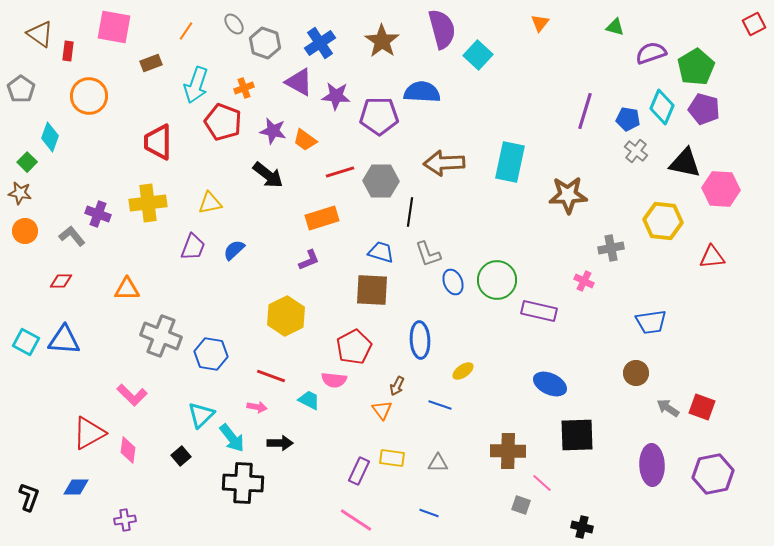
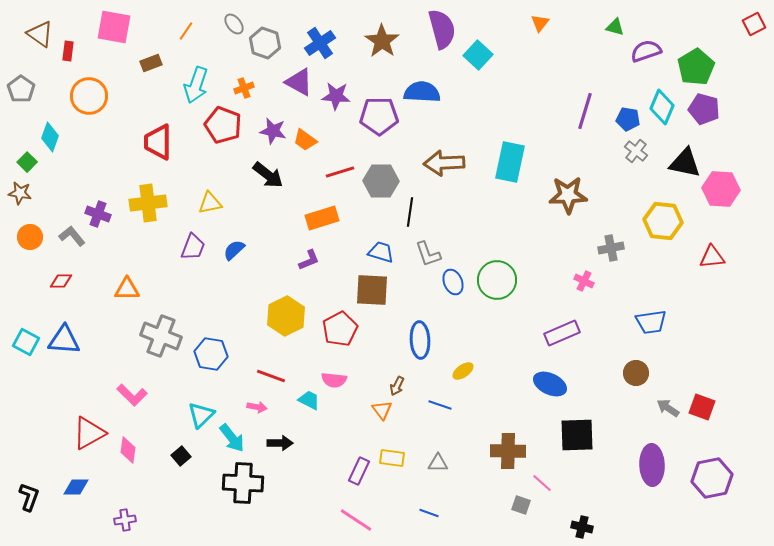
purple semicircle at (651, 53): moved 5 px left, 2 px up
red pentagon at (223, 122): moved 3 px down
orange circle at (25, 231): moved 5 px right, 6 px down
purple rectangle at (539, 311): moved 23 px right, 22 px down; rotated 36 degrees counterclockwise
red pentagon at (354, 347): moved 14 px left, 18 px up
purple hexagon at (713, 474): moved 1 px left, 4 px down
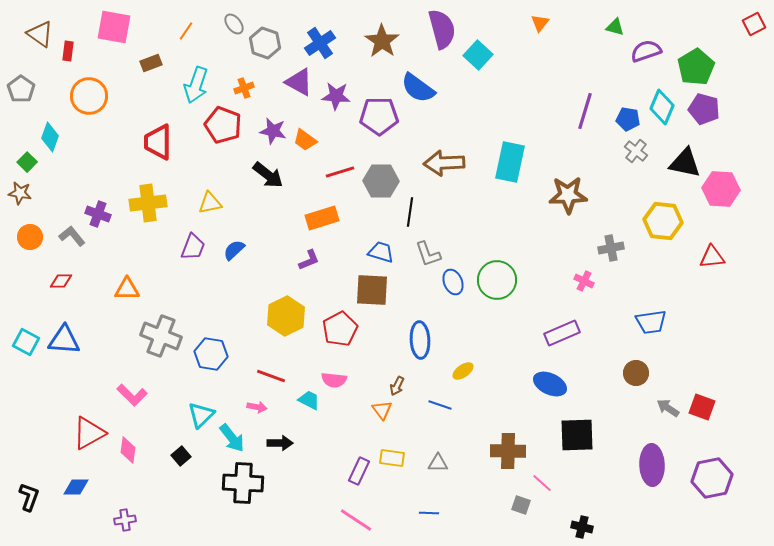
blue semicircle at (422, 92): moved 4 px left, 4 px up; rotated 147 degrees counterclockwise
blue line at (429, 513): rotated 18 degrees counterclockwise
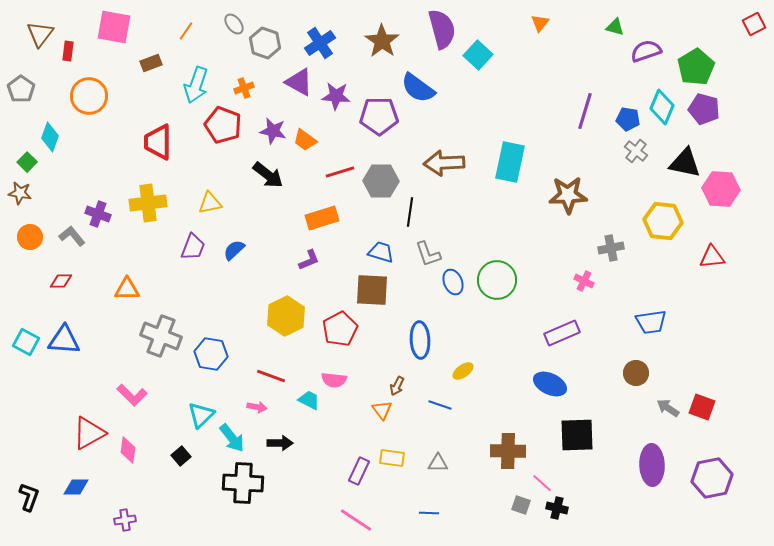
brown triangle at (40, 34): rotated 32 degrees clockwise
black cross at (582, 527): moved 25 px left, 19 px up
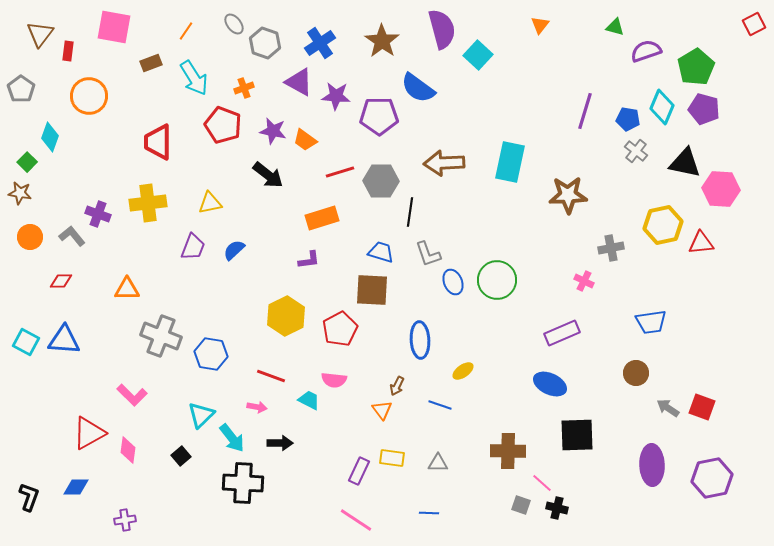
orange triangle at (540, 23): moved 2 px down
cyan arrow at (196, 85): moved 2 px left, 7 px up; rotated 51 degrees counterclockwise
yellow hexagon at (663, 221): moved 4 px down; rotated 18 degrees counterclockwise
red triangle at (712, 257): moved 11 px left, 14 px up
purple L-shape at (309, 260): rotated 15 degrees clockwise
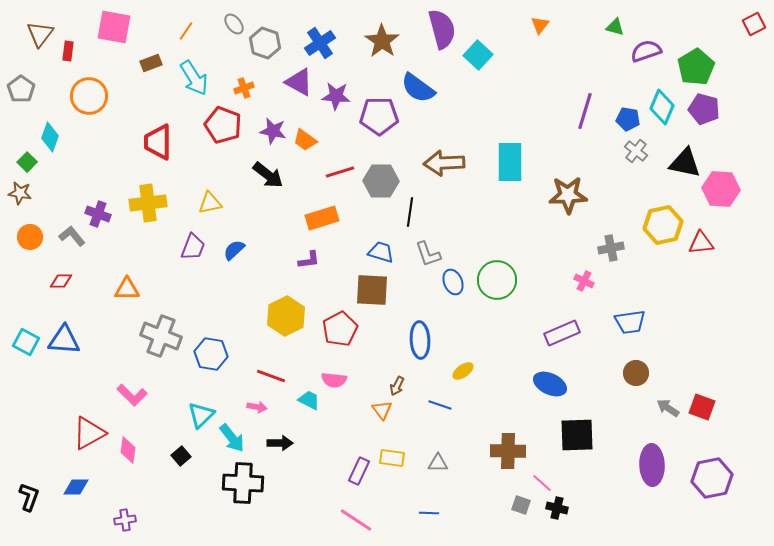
cyan rectangle at (510, 162): rotated 12 degrees counterclockwise
blue trapezoid at (651, 322): moved 21 px left
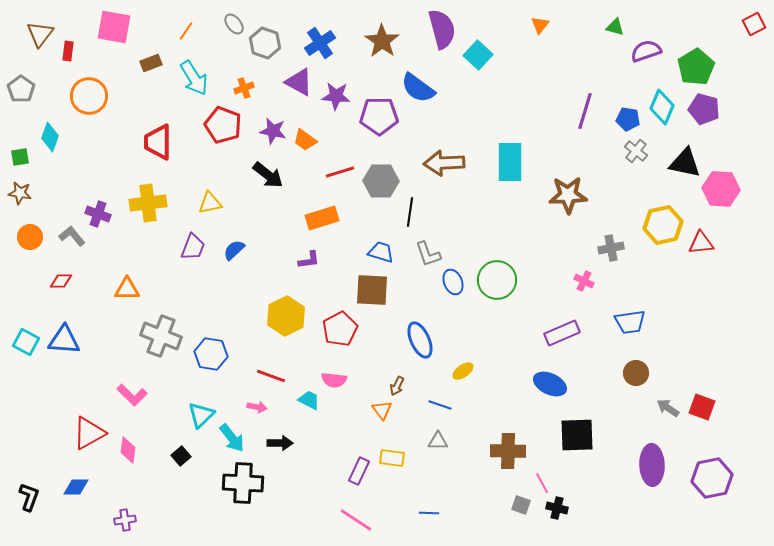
green square at (27, 162): moved 7 px left, 5 px up; rotated 36 degrees clockwise
blue ellipse at (420, 340): rotated 21 degrees counterclockwise
gray triangle at (438, 463): moved 22 px up
pink line at (542, 483): rotated 20 degrees clockwise
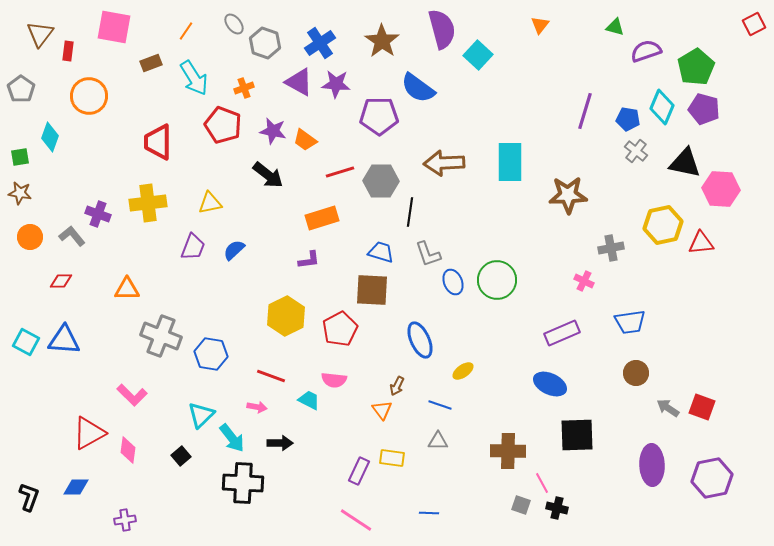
purple star at (336, 96): moved 12 px up
